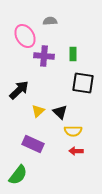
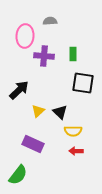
pink ellipse: rotated 35 degrees clockwise
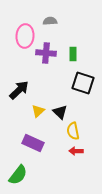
purple cross: moved 2 px right, 3 px up
black square: rotated 10 degrees clockwise
yellow semicircle: rotated 78 degrees clockwise
purple rectangle: moved 1 px up
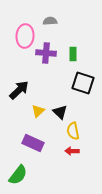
red arrow: moved 4 px left
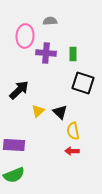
purple rectangle: moved 19 px left, 2 px down; rotated 20 degrees counterclockwise
green semicircle: moved 4 px left; rotated 30 degrees clockwise
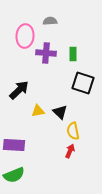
yellow triangle: rotated 32 degrees clockwise
red arrow: moved 2 px left; rotated 112 degrees clockwise
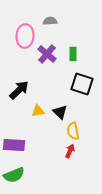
purple cross: moved 1 px right, 1 px down; rotated 36 degrees clockwise
black square: moved 1 px left, 1 px down
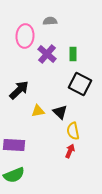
black square: moved 2 px left; rotated 10 degrees clockwise
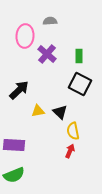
green rectangle: moved 6 px right, 2 px down
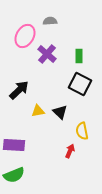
pink ellipse: rotated 25 degrees clockwise
yellow semicircle: moved 9 px right
